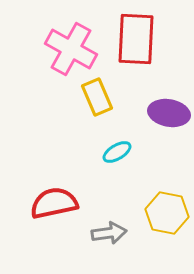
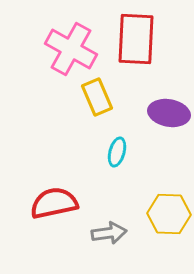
cyan ellipse: rotated 44 degrees counterclockwise
yellow hexagon: moved 2 px right, 1 px down; rotated 9 degrees counterclockwise
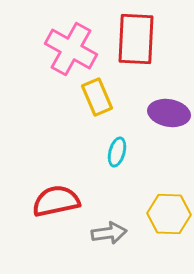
red semicircle: moved 2 px right, 2 px up
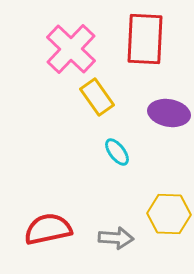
red rectangle: moved 9 px right
pink cross: rotated 15 degrees clockwise
yellow rectangle: rotated 12 degrees counterclockwise
cyan ellipse: rotated 52 degrees counterclockwise
red semicircle: moved 8 px left, 28 px down
gray arrow: moved 7 px right, 5 px down; rotated 12 degrees clockwise
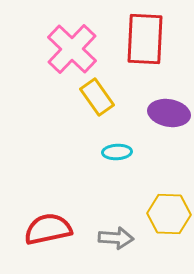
pink cross: moved 1 px right
cyan ellipse: rotated 56 degrees counterclockwise
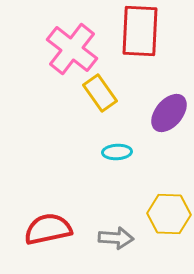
red rectangle: moved 5 px left, 8 px up
pink cross: rotated 6 degrees counterclockwise
yellow rectangle: moved 3 px right, 4 px up
purple ellipse: rotated 60 degrees counterclockwise
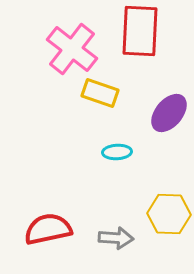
yellow rectangle: rotated 36 degrees counterclockwise
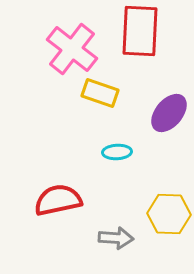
red semicircle: moved 10 px right, 29 px up
